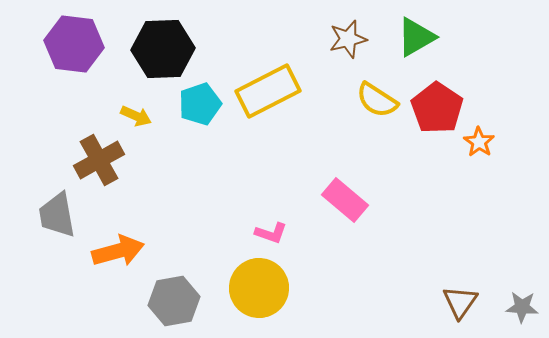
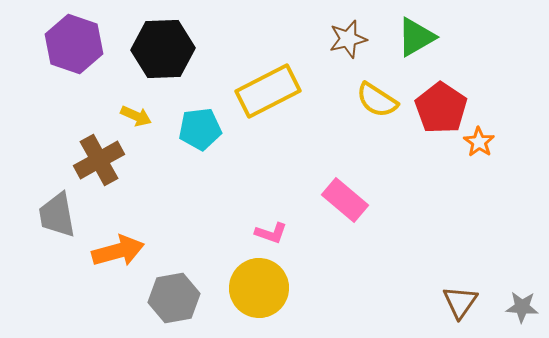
purple hexagon: rotated 12 degrees clockwise
cyan pentagon: moved 25 px down; rotated 12 degrees clockwise
red pentagon: moved 4 px right
gray hexagon: moved 3 px up
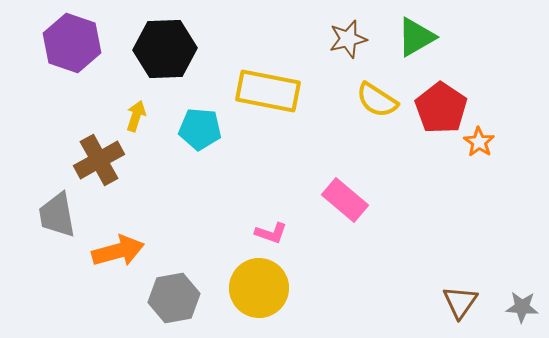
purple hexagon: moved 2 px left, 1 px up
black hexagon: moved 2 px right
yellow rectangle: rotated 38 degrees clockwise
yellow arrow: rotated 96 degrees counterclockwise
cyan pentagon: rotated 12 degrees clockwise
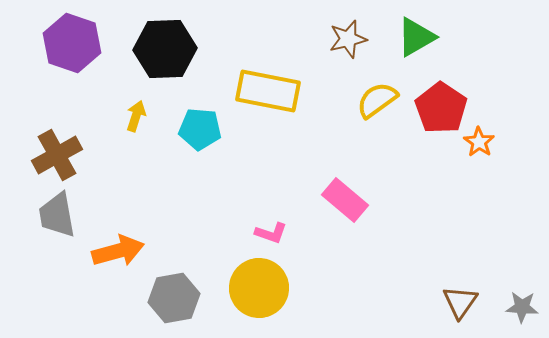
yellow semicircle: rotated 111 degrees clockwise
brown cross: moved 42 px left, 5 px up
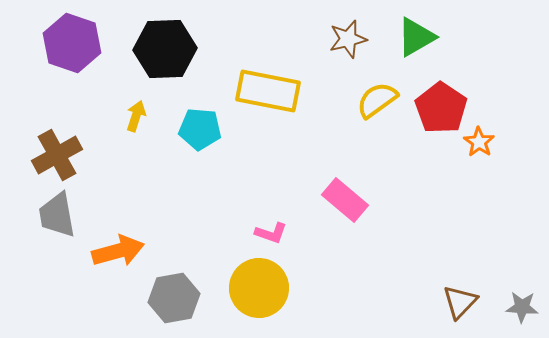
brown triangle: rotated 9 degrees clockwise
